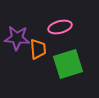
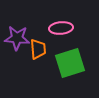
pink ellipse: moved 1 px right, 1 px down; rotated 10 degrees clockwise
green square: moved 2 px right, 1 px up
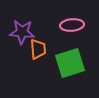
pink ellipse: moved 11 px right, 3 px up
purple star: moved 5 px right, 6 px up
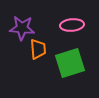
purple star: moved 4 px up
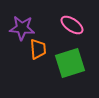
pink ellipse: rotated 40 degrees clockwise
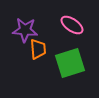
purple star: moved 3 px right, 2 px down
